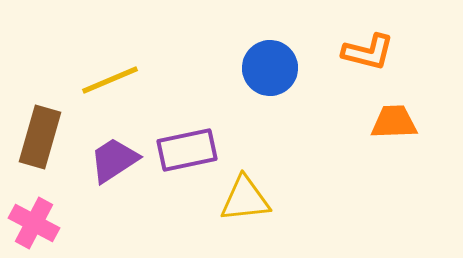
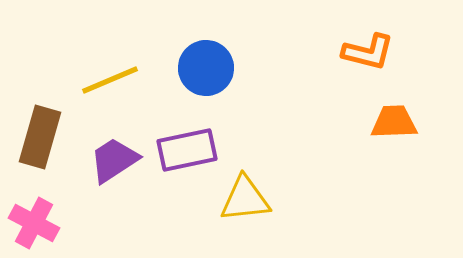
blue circle: moved 64 px left
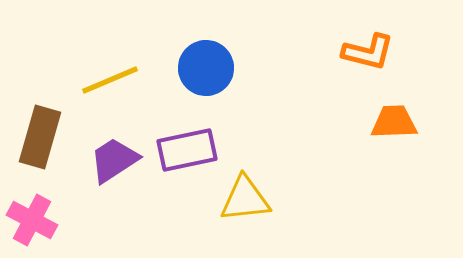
pink cross: moved 2 px left, 3 px up
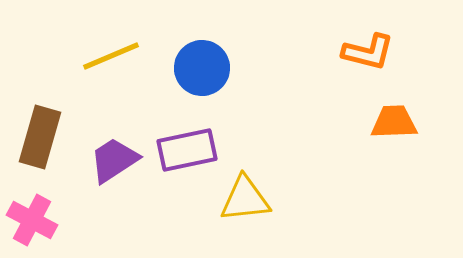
blue circle: moved 4 px left
yellow line: moved 1 px right, 24 px up
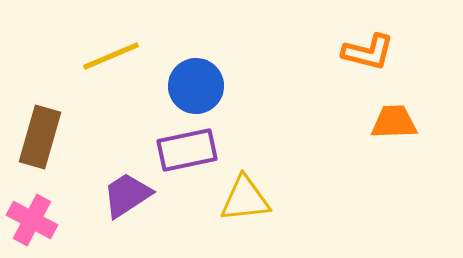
blue circle: moved 6 px left, 18 px down
purple trapezoid: moved 13 px right, 35 px down
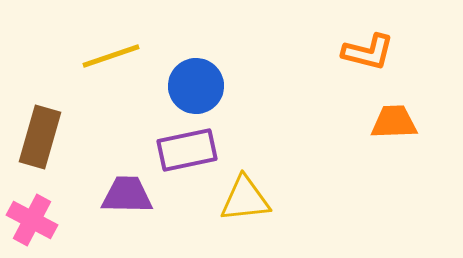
yellow line: rotated 4 degrees clockwise
purple trapezoid: rotated 34 degrees clockwise
